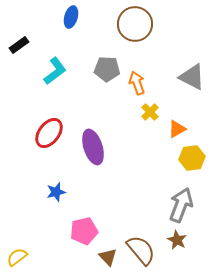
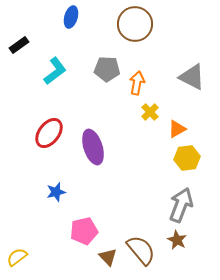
orange arrow: rotated 30 degrees clockwise
yellow hexagon: moved 5 px left
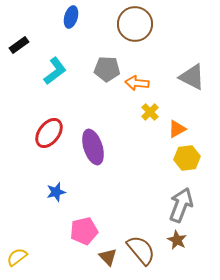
orange arrow: rotated 95 degrees counterclockwise
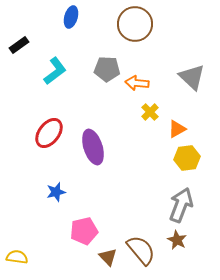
gray triangle: rotated 16 degrees clockwise
yellow semicircle: rotated 45 degrees clockwise
